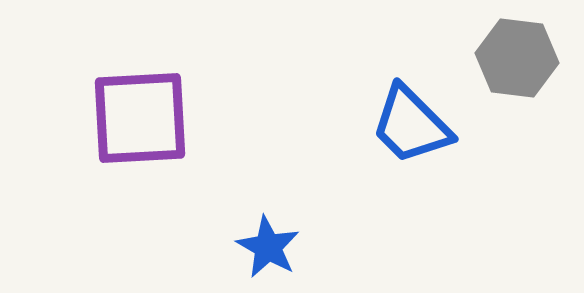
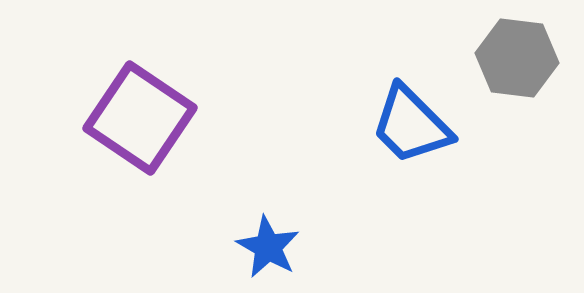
purple square: rotated 37 degrees clockwise
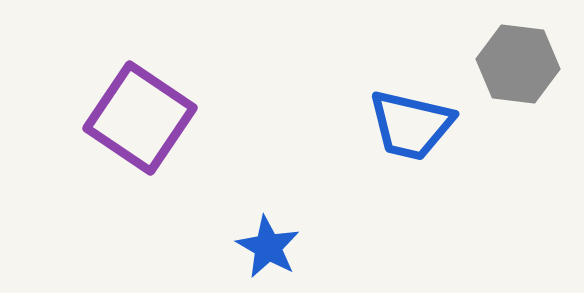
gray hexagon: moved 1 px right, 6 px down
blue trapezoid: rotated 32 degrees counterclockwise
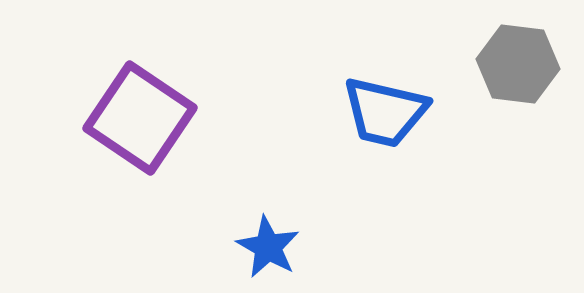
blue trapezoid: moved 26 px left, 13 px up
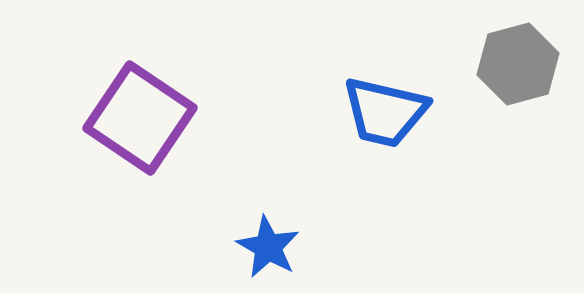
gray hexagon: rotated 22 degrees counterclockwise
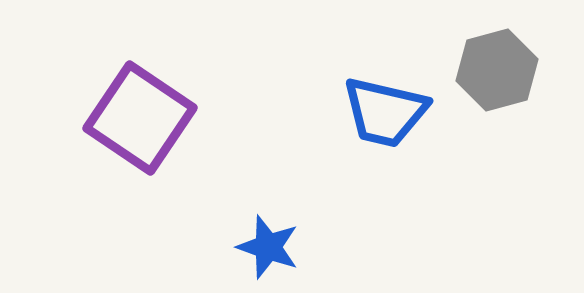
gray hexagon: moved 21 px left, 6 px down
blue star: rotated 10 degrees counterclockwise
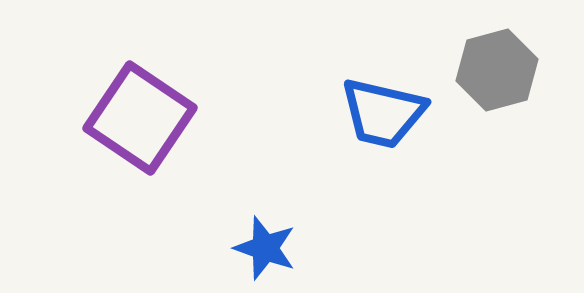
blue trapezoid: moved 2 px left, 1 px down
blue star: moved 3 px left, 1 px down
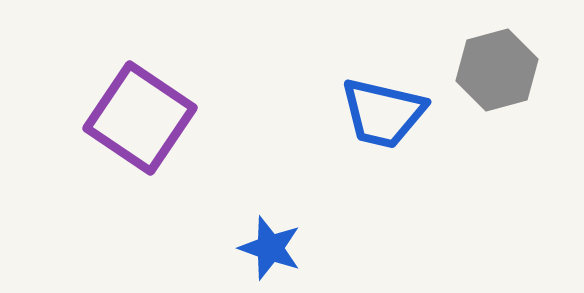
blue star: moved 5 px right
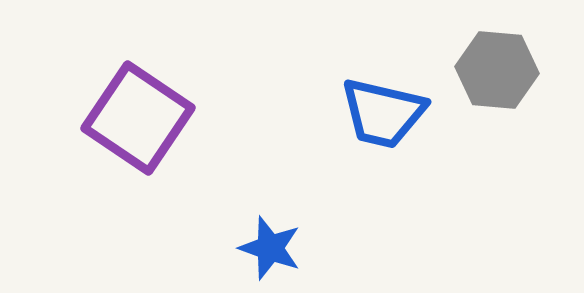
gray hexagon: rotated 20 degrees clockwise
purple square: moved 2 px left
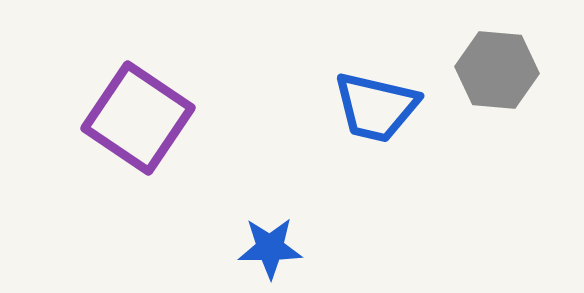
blue trapezoid: moved 7 px left, 6 px up
blue star: rotated 20 degrees counterclockwise
